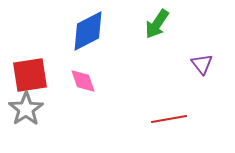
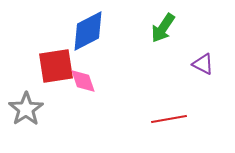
green arrow: moved 6 px right, 4 px down
purple triangle: moved 1 px right; rotated 25 degrees counterclockwise
red square: moved 26 px right, 9 px up
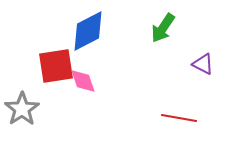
gray star: moved 4 px left
red line: moved 10 px right, 1 px up; rotated 20 degrees clockwise
